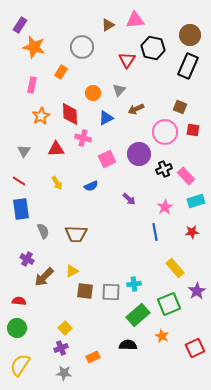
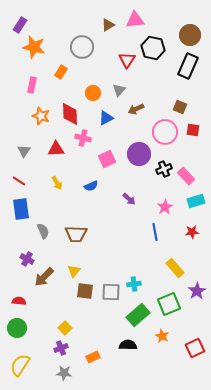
orange star at (41, 116): rotated 24 degrees counterclockwise
yellow triangle at (72, 271): moved 2 px right; rotated 24 degrees counterclockwise
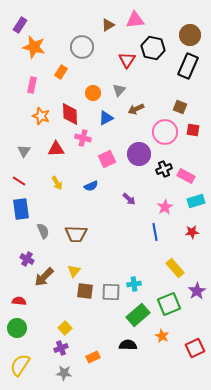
pink rectangle at (186, 176): rotated 18 degrees counterclockwise
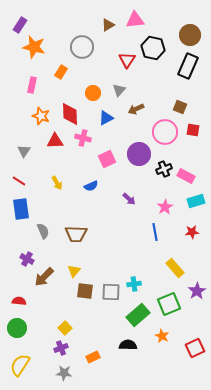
red triangle at (56, 149): moved 1 px left, 8 px up
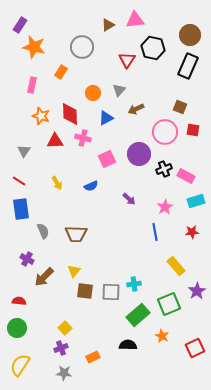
yellow rectangle at (175, 268): moved 1 px right, 2 px up
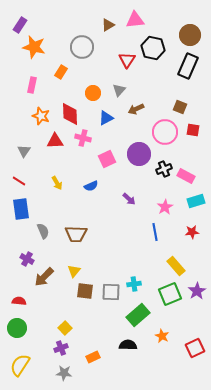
green square at (169, 304): moved 1 px right, 10 px up
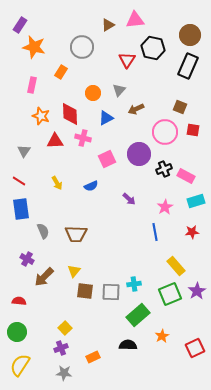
green circle at (17, 328): moved 4 px down
orange star at (162, 336): rotated 16 degrees clockwise
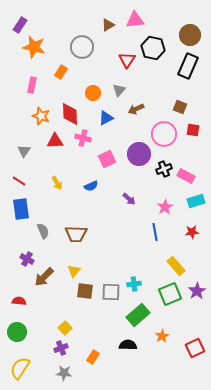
pink circle at (165, 132): moved 1 px left, 2 px down
orange rectangle at (93, 357): rotated 32 degrees counterclockwise
yellow semicircle at (20, 365): moved 3 px down
